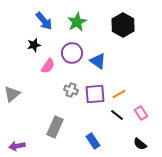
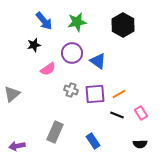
green star: rotated 18 degrees clockwise
pink semicircle: moved 3 px down; rotated 21 degrees clockwise
black line: rotated 16 degrees counterclockwise
gray rectangle: moved 5 px down
black semicircle: rotated 40 degrees counterclockwise
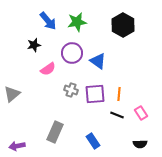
blue arrow: moved 4 px right
orange line: rotated 56 degrees counterclockwise
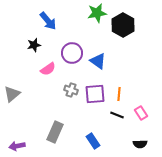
green star: moved 20 px right, 9 px up
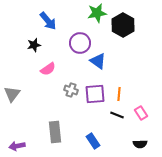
purple circle: moved 8 px right, 10 px up
gray triangle: rotated 12 degrees counterclockwise
gray rectangle: rotated 30 degrees counterclockwise
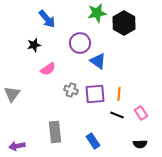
blue arrow: moved 1 px left, 2 px up
black hexagon: moved 1 px right, 2 px up
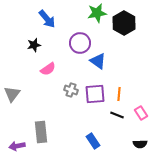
gray rectangle: moved 14 px left
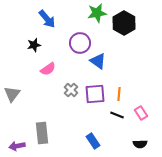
gray cross: rotated 24 degrees clockwise
gray rectangle: moved 1 px right, 1 px down
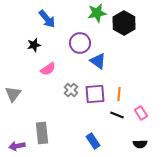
gray triangle: moved 1 px right
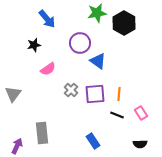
purple arrow: rotated 126 degrees clockwise
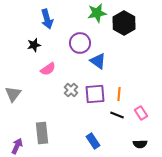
blue arrow: rotated 24 degrees clockwise
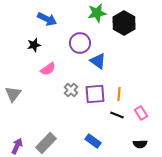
blue arrow: rotated 48 degrees counterclockwise
gray rectangle: moved 4 px right, 10 px down; rotated 50 degrees clockwise
blue rectangle: rotated 21 degrees counterclockwise
